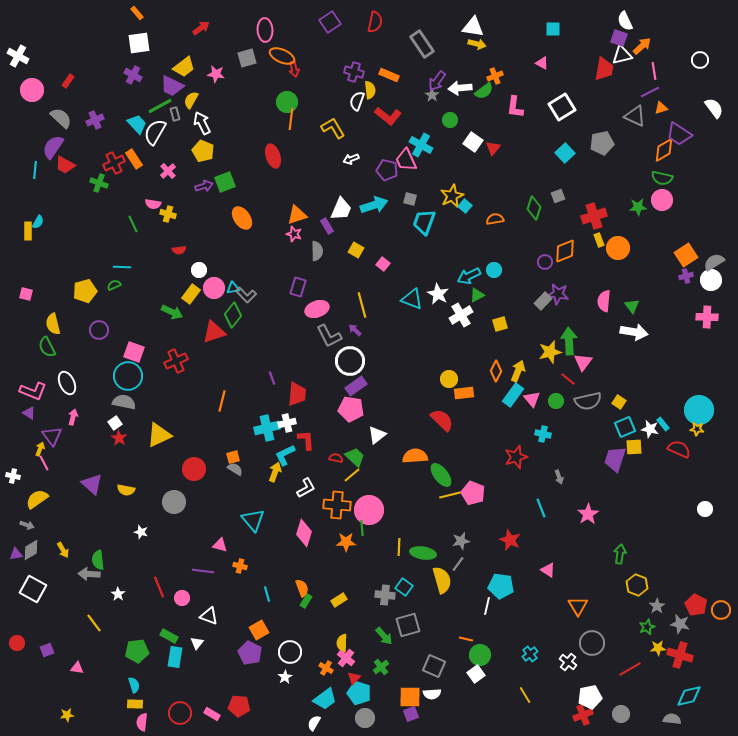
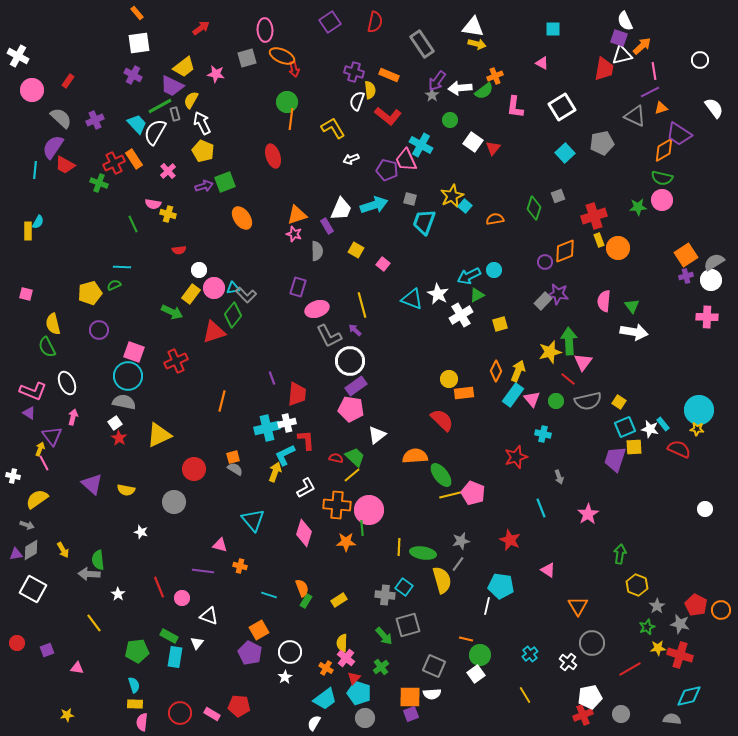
yellow pentagon at (85, 291): moved 5 px right, 2 px down
cyan line at (267, 594): moved 2 px right, 1 px down; rotated 56 degrees counterclockwise
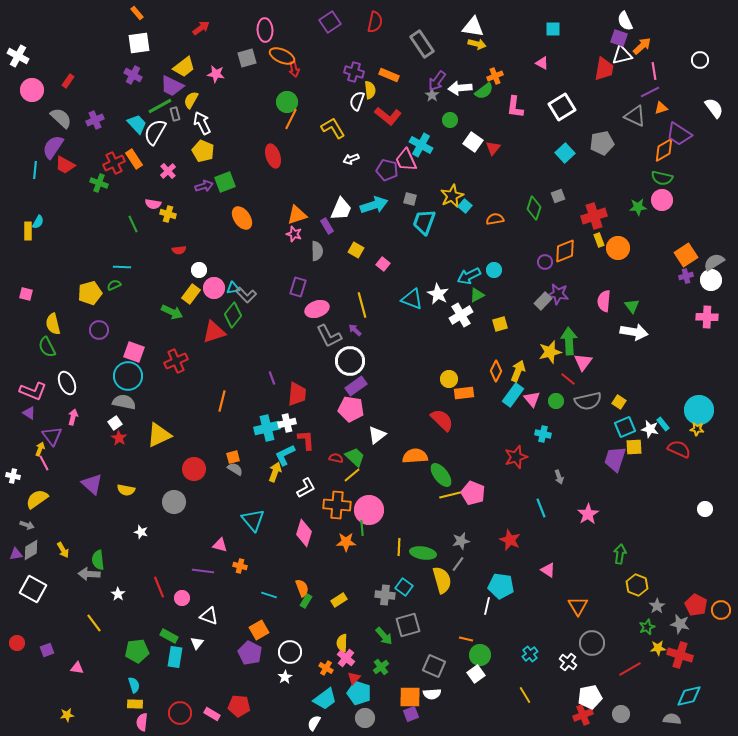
orange line at (291, 119): rotated 20 degrees clockwise
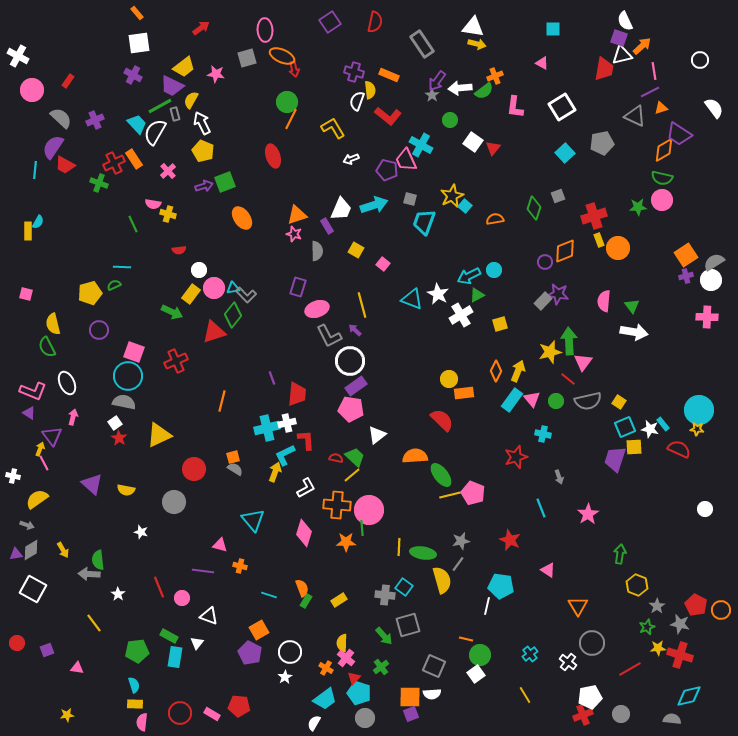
cyan rectangle at (513, 395): moved 1 px left, 5 px down
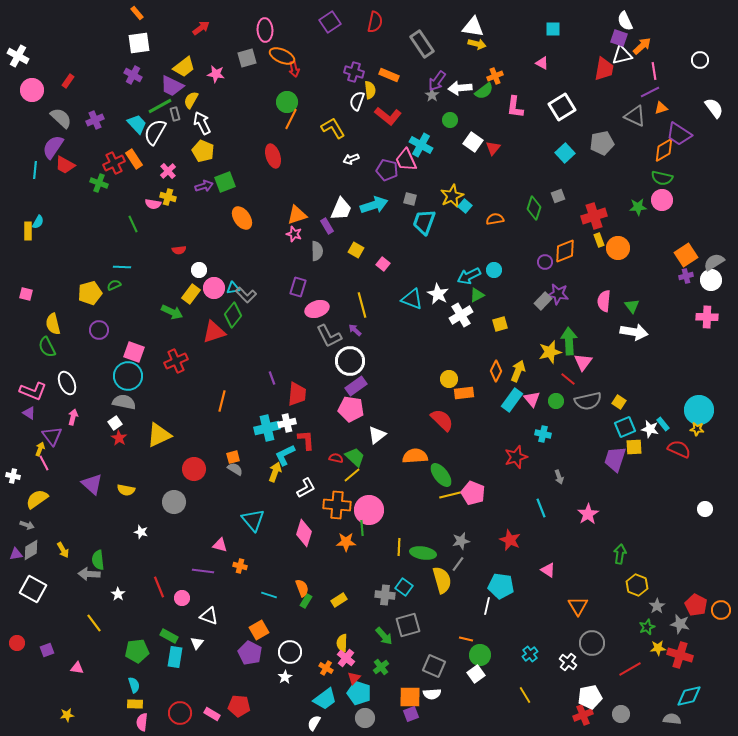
yellow cross at (168, 214): moved 17 px up
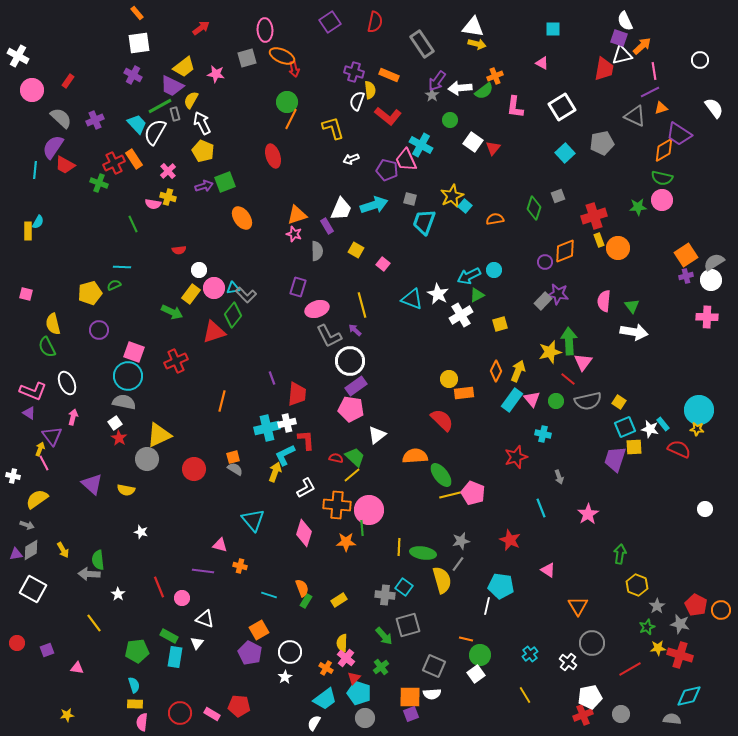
yellow L-shape at (333, 128): rotated 15 degrees clockwise
gray circle at (174, 502): moved 27 px left, 43 px up
white triangle at (209, 616): moved 4 px left, 3 px down
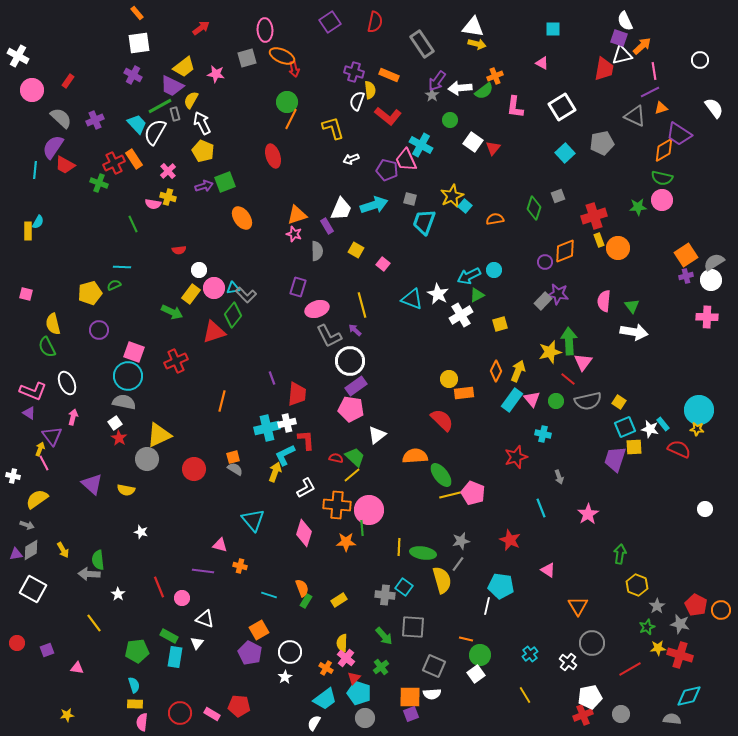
gray square at (408, 625): moved 5 px right, 2 px down; rotated 20 degrees clockwise
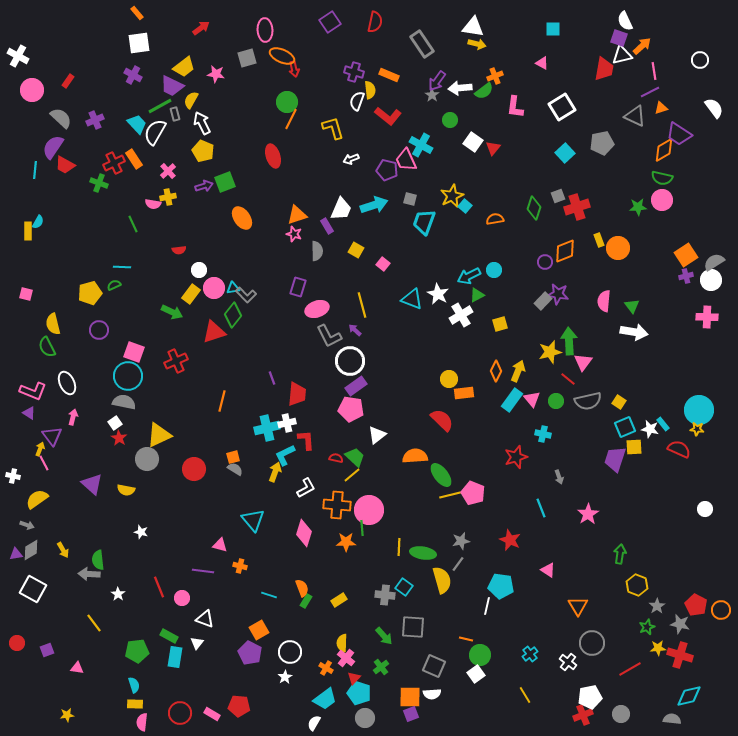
yellow cross at (168, 197): rotated 28 degrees counterclockwise
red cross at (594, 216): moved 17 px left, 9 px up
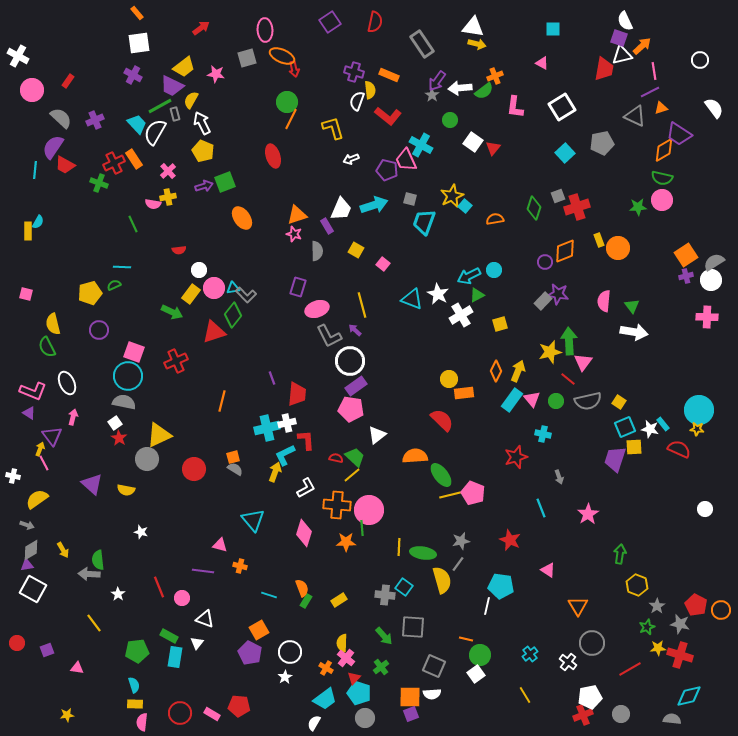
purple triangle at (16, 554): moved 11 px right, 11 px down
